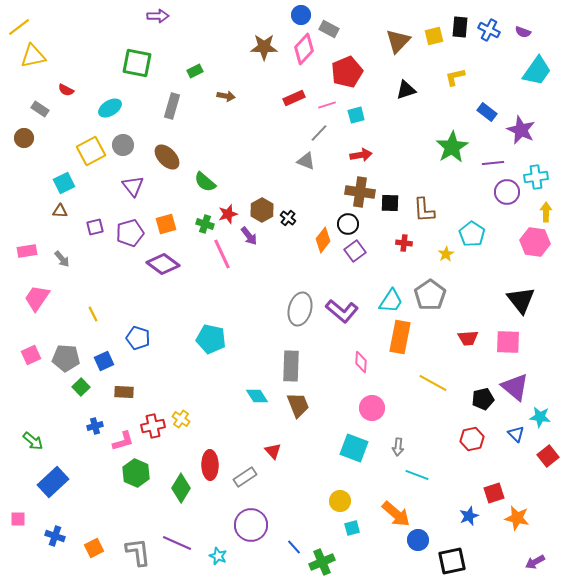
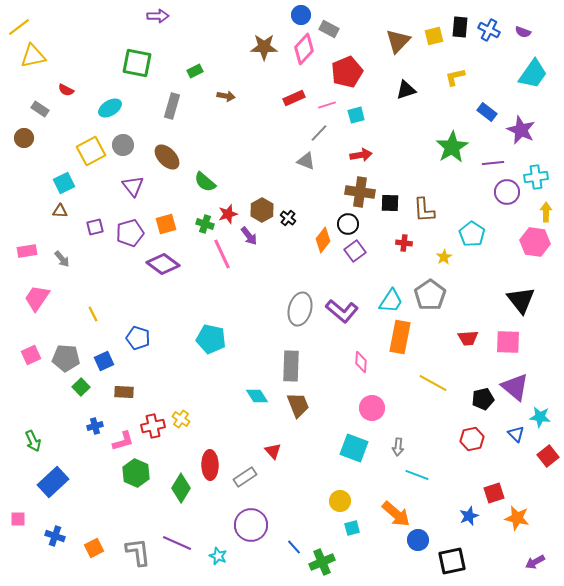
cyan trapezoid at (537, 71): moved 4 px left, 3 px down
yellow star at (446, 254): moved 2 px left, 3 px down
green arrow at (33, 441): rotated 25 degrees clockwise
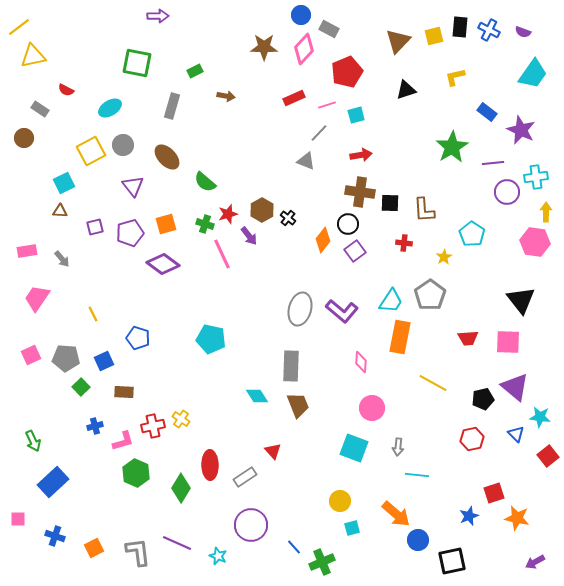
cyan line at (417, 475): rotated 15 degrees counterclockwise
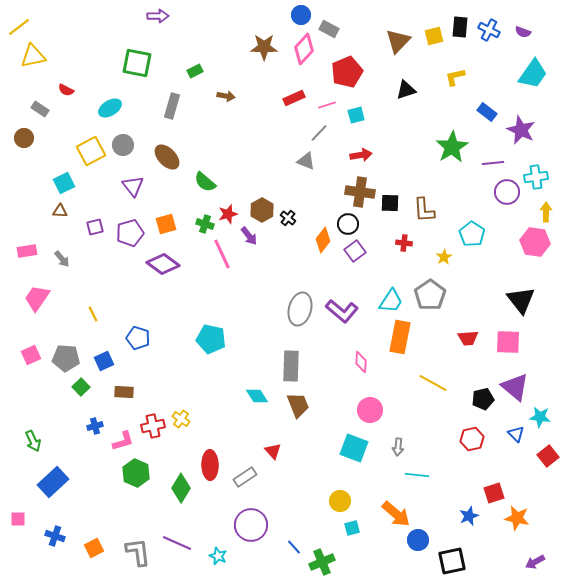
pink circle at (372, 408): moved 2 px left, 2 px down
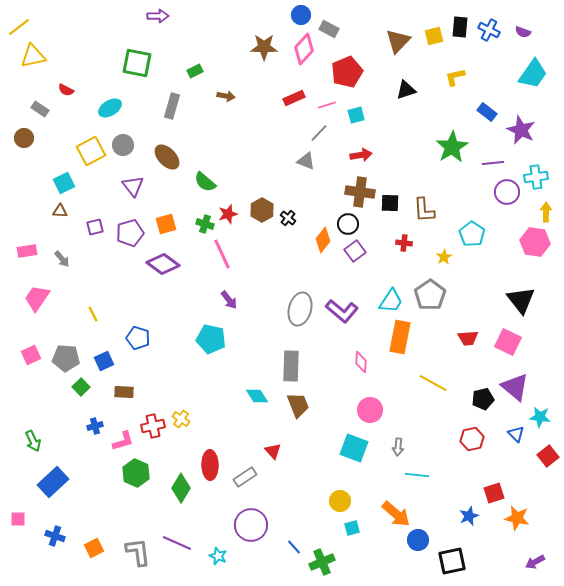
purple arrow at (249, 236): moved 20 px left, 64 px down
pink square at (508, 342): rotated 24 degrees clockwise
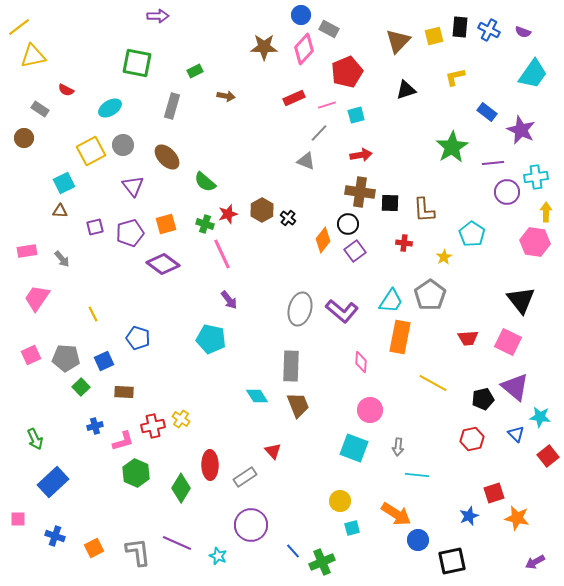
green arrow at (33, 441): moved 2 px right, 2 px up
orange arrow at (396, 514): rotated 8 degrees counterclockwise
blue line at (294, 547): moved 1 px left, 4 px down
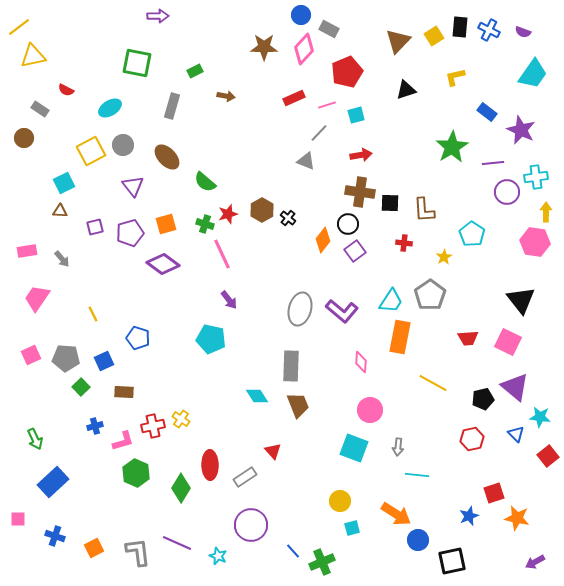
yellow square at (434, 36): rotated 18 degrees counterclockwise
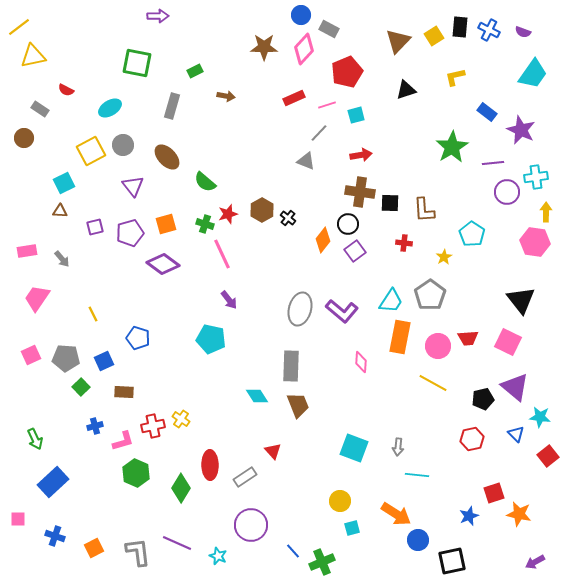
pink circle at (370, 410): moved 68 px right, 64 px up
orange star at (517, 518): moved 2 px right, 4 px up
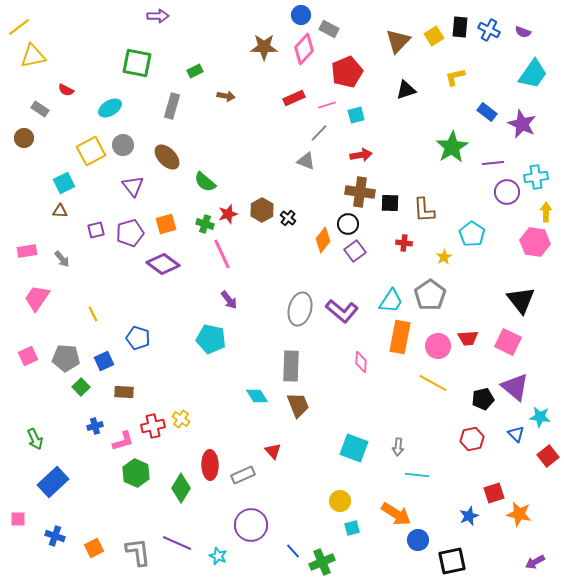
purple star at (521, 130): moved 1 px right, 6 px up
purple square at (95, 227): moved 1 px right, 3 px down
pink square at (31, 355): moved 3 px left, 1 px down
gray rectangle at (245, 477): moved 2 px left, 2 px up; rotated 10 degrees clockwise
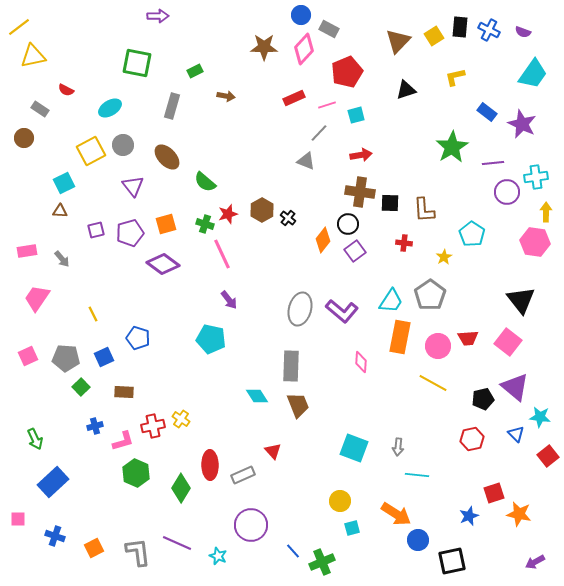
pink square at (508, 342): rotated 12 degrees clockwise
blue square at (104, 361): moved 4 px up
